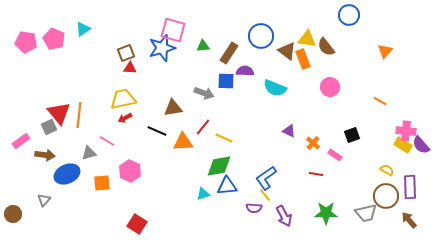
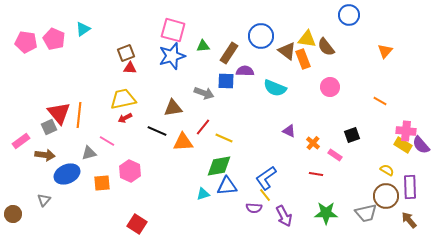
blue star at (162, 48): moved 10 px right, 8 px down
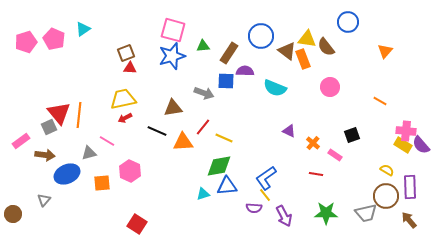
blue circle at (349, 15): moved 1 px left, 7 px down
pink pentagon at (26, 42): rotated 25 degrees counterclockwise
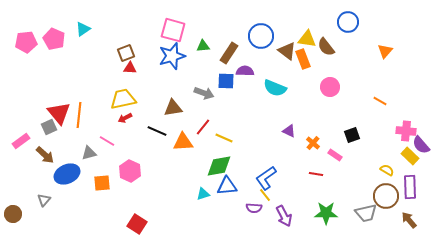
pink pentagon at (26, 42): rotated 10 degrees clockwise
yellow rectangle at (403, 145): moved 7 px right, 11 px down; rotated 12 degrees clockwise
brown arrow at (45, 155): rotated 36 degrees clockwise
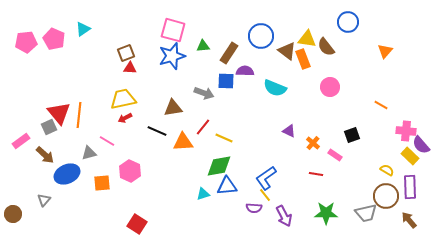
orange line at (380, 101): moved 1 px right, 4 px down
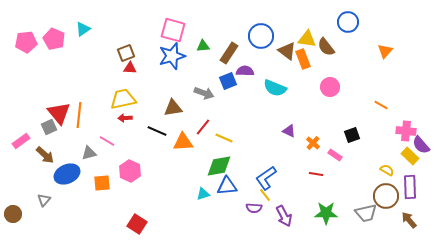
blue square at (226, 81): moved 2 px right; rotated 24 degrees counterclockwise
red arrow at (125, 118): rotated 24 degrees clockwise
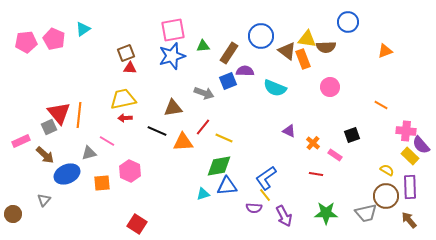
pink square at (173, 30): rotated 25 degrees counterclockwise
brown semicircle at (326, 47): rotated 54 degrees counterclockwise
orange triangle at (385, 51): rotated 28 degrees clockwise
pink rectangle at (21, 141): rotated 12 degrees clockwise
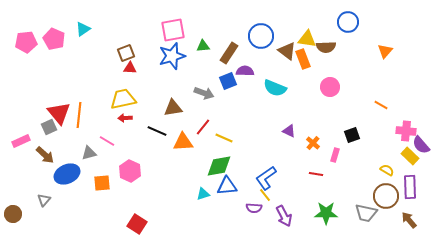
orange triangle at (385, 51): rotated 28 degrees counterclockwise
pink rectangle at (335, 155): rotated 72 degrees clockwise
gray trapezoid at (366, 213): rotated 25 degrees clockwise
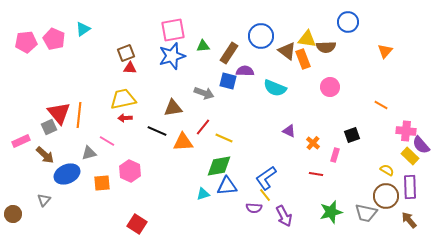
blue square at (228, 81): rotated 36 degrees clockwise
green star at (326, 213): moved 5 px right, 1 px up; rotated 15 degrees counterclockwise
